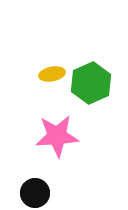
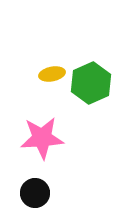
pink star: moved 15 px left, 2 px down
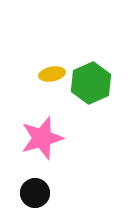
pink star: rotated 12 degrees counterclockwise
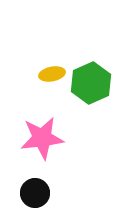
pink star: rotated 9 degrees clockwise
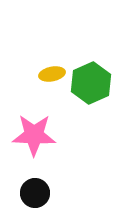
pink star: moved 8 px left, 3 px up; rotated 9 degrees clockwise
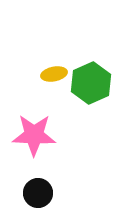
yellow ellipse: moved 2 px right
black circle: moved 3 px right
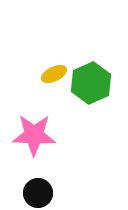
yellow ellipse: rotated 15 degrees counterclockwise
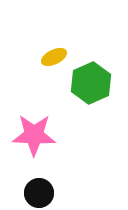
yellow ellipse: moved 17 px up
black circle: moved 1 px right
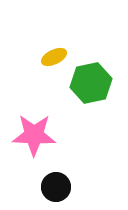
green hexagon: rotated 12 degrees clockwise
black circle: moved 17 px right, 6 px up
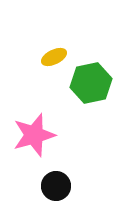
pink star: rotated 18 degrees counterclockwise
black circle: moved 1 px up
